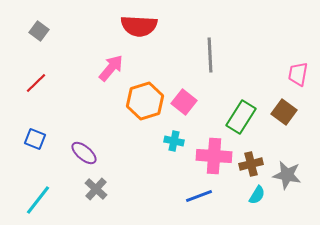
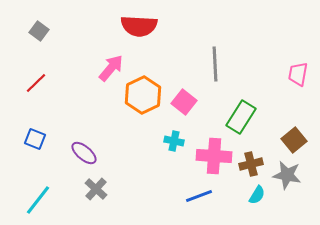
gray line: moved 5 px right, 9 px down
orange hexagon: moved 2 px left, 6 px up; rotated 9 degrees counterclockwise
brown square: moved 10 px right, 28 px down; rotated 15 degrees clockwise
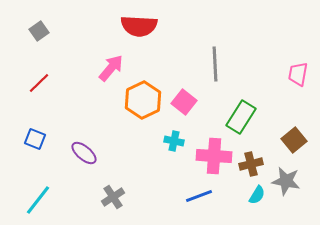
gray square: rotated 18 degrees clockwise
red line: moved 3 px right
orange hexagon: moved 5 px down
gray star: moved 1 px left, 6 px down
gray cross: moved 17 px right, 8 px down; rotated 15 degrees clockwise
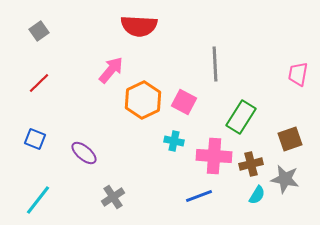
pink arrow: moved 2 px down
pink square: rotated 10 degrees counterclockwise
brown square: moved 4 px left, 1 px up; rotated 20 degrees clockwise
gray star: moved 1 px left, 2 px up
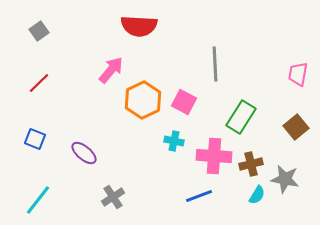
brown square: moved 6 px right, 12 px up; rotated 20 degrees counterclockwise
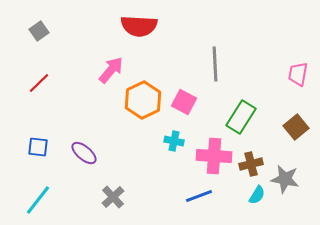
blue square: moved 3 px right, 8 px down; rotated 15 degrees counterclockwise
gray cross: rotated 10 degrees counterclockwise
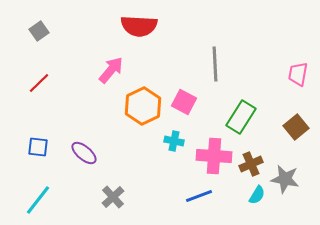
orange hexagon: moved 6 px down
brown cross: rotated 10 degrees counterclockwise
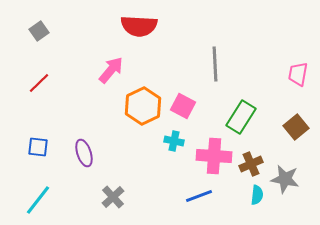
pink square: moved 1 px left, 4 px down
purple ellipse: rotated 32 degrees clockwise
cyan semicircle: rotated 24 degrees counterclockwise
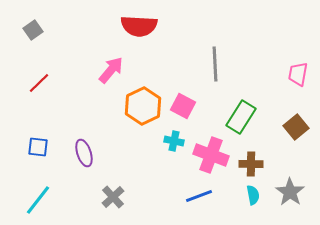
gray square: moved 6 px left, 1 px up
pink cross: moved 3 px left, 1 px up; rotated 16 degrees clockwise
brown cross: rotated 25 degrees clockwise
gray star: moved 5 px right, 13 px down; rotated 24 degrees clockwise
cyan semicircle: moved 4 px left; rotated 18 degrees counterclockwise
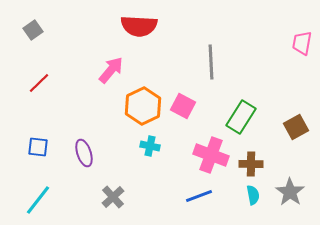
gray line: moved 4 px left, 2 px up
pink trapezoid: moved 4 px right, 31 px up
brown square: rotated 10 degrees clockwise
cyan cross: moved 24 px left, 5 px down
